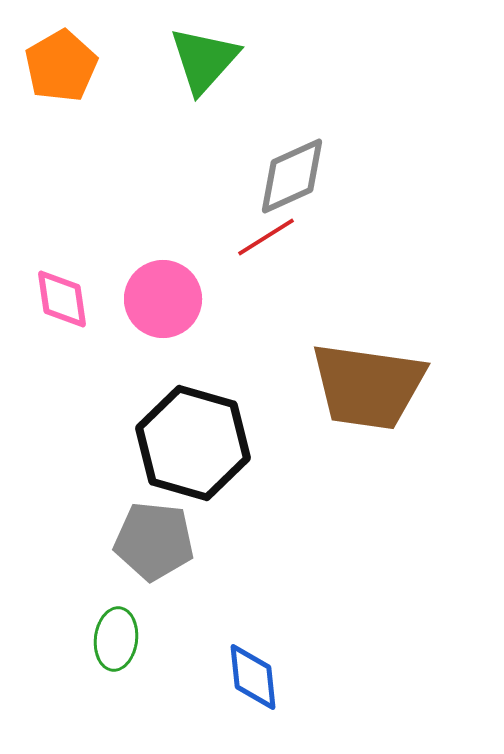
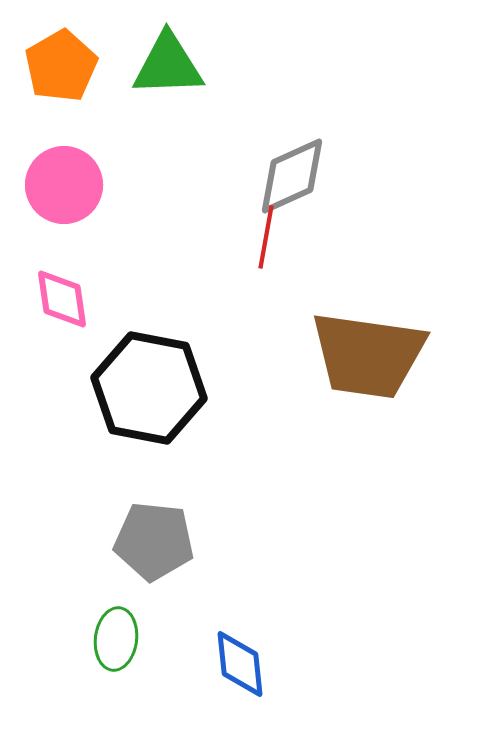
green triangle: moved 36 px left, 5 px down; rotated 46 degrees clockwise
red line: rotated 48 degrees counterclockwise
pink circle: moved 99 px left, 114 px up
brown trapezoid: moved 31 px up
black hexagon: moved 44 px left, 55 px up; rotated 5 degrees counterclockwise
blue diamond: moved 13 px left, 13 px up
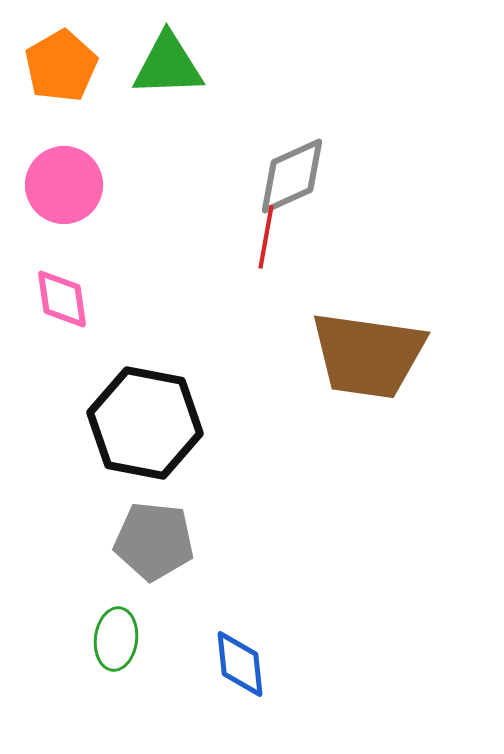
black hexagon: moved 4 px left, 35 px down
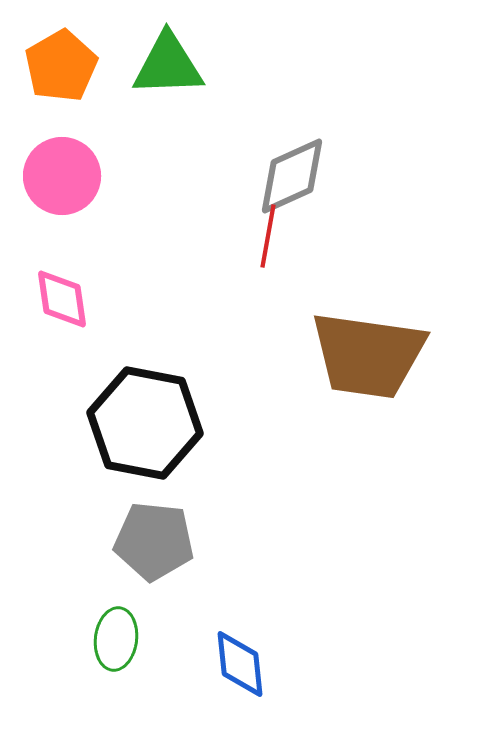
pink circle: moved 2 px left, 9 px up
red line: moved 2 px right, 1 px up
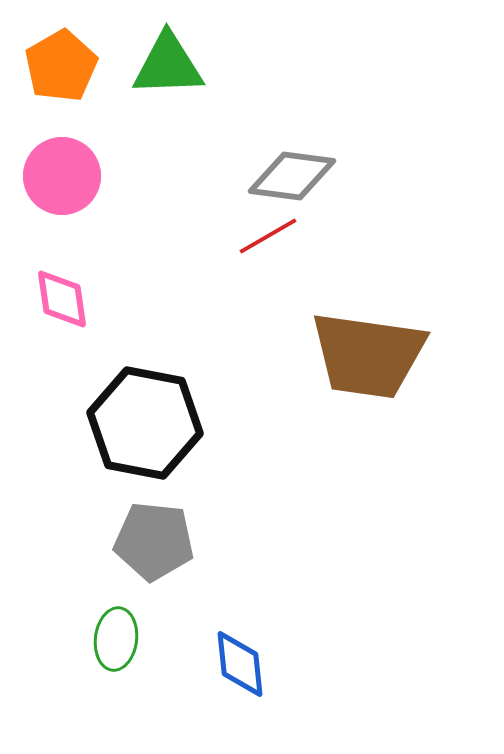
gray diamond: rotated 32 degrees clockwise
red line: rotated 50 degrees clockwise
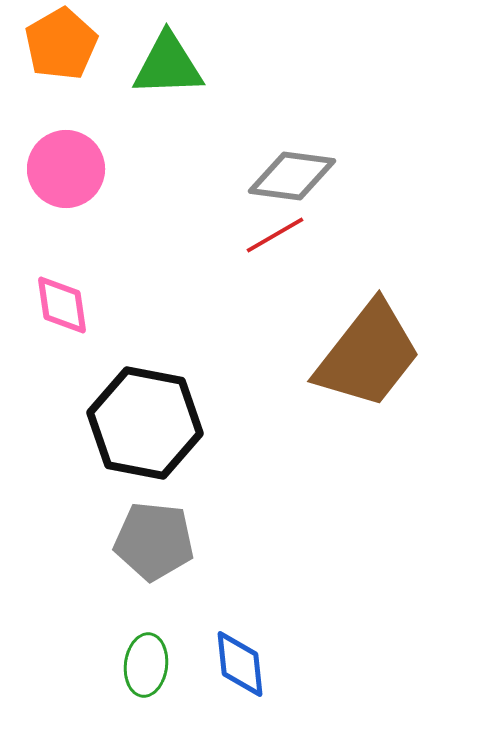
orange pentagon: moved 22 px up
pink circle: moved 4 px right, 7 px up
red line: moved 7 px right, 1 px up
pink diamond: moved 6 px down
brown trapezoid: rotated 60 degrees counterclockwise
green ellipse: moved 30 px right, 26 px down
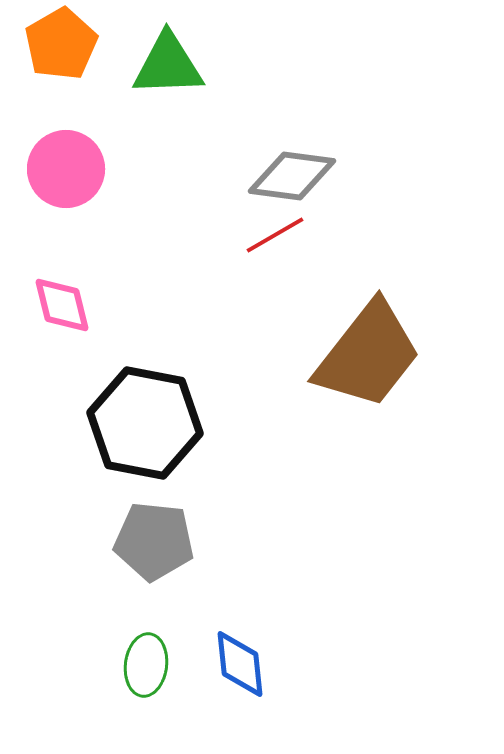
pink diamond: rotated 6 degrees counterclockwise
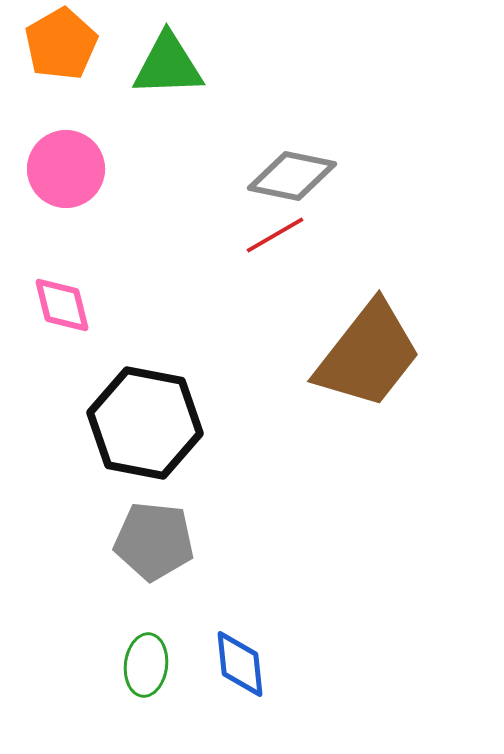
gray diamond: rotated 4 degrees clockwise
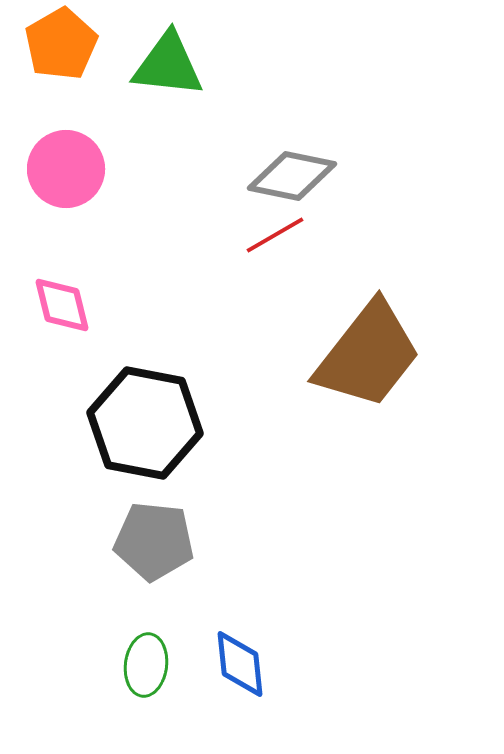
green triangle: rotated 8 degrees clockwise
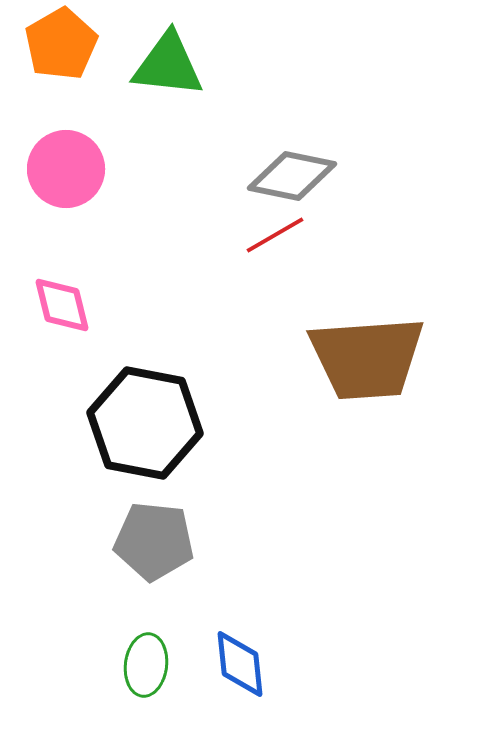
brown trapezoid: moved 1 px left, 3 px down; rotated 48 degrees clockwise
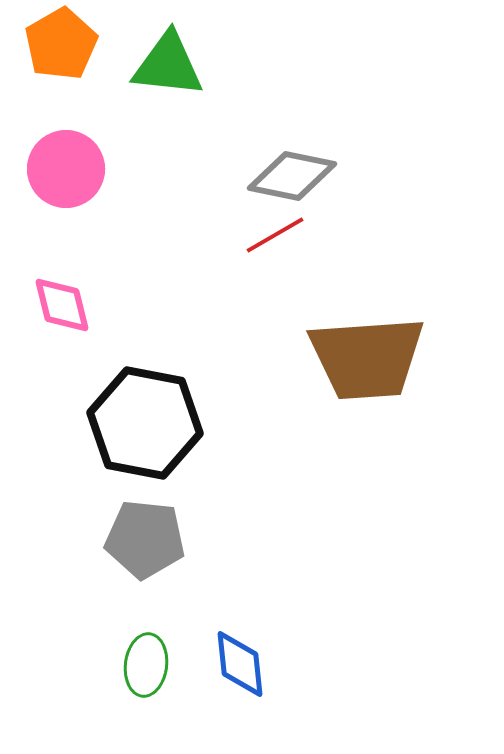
gray pentagon: moved 9 px left, 2 px up
